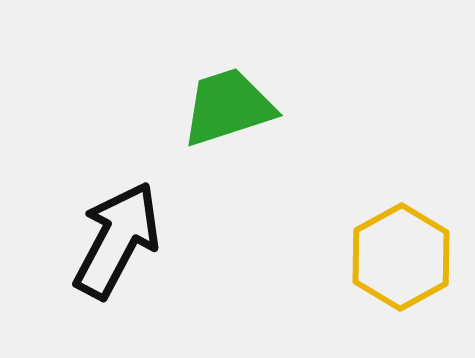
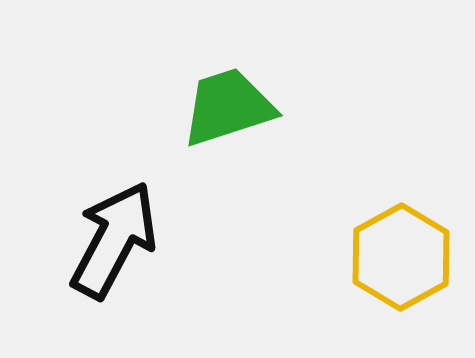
black arrow: moved 3 px left
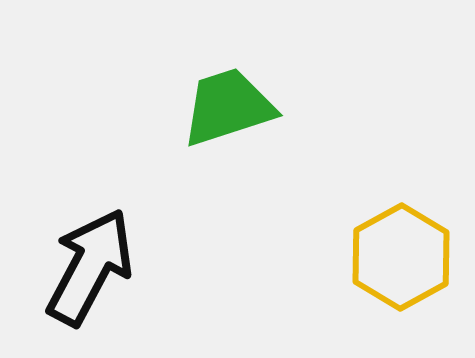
black arrow: moved 24 px left, 27 px down
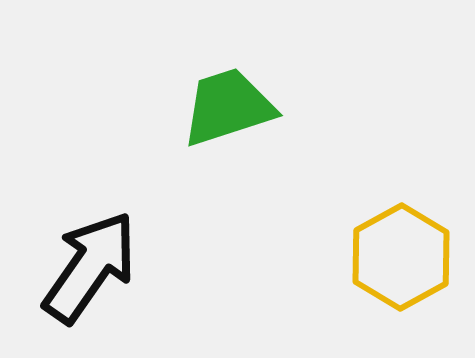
black arrow: rotated 7 degrees clockwise
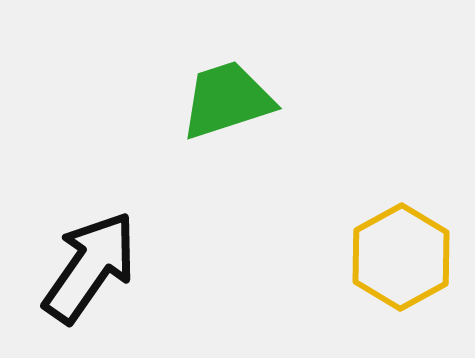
green trapezoid: moved 1 px left, 7 px up
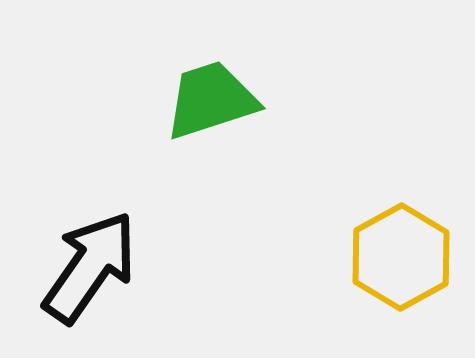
green trapezoid: moved 16 px left
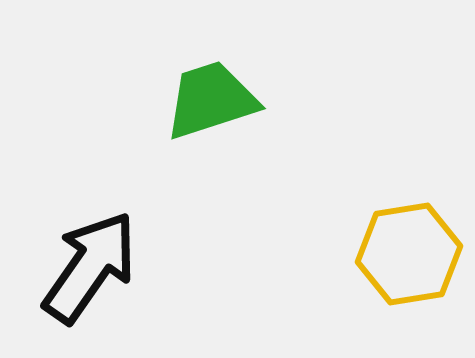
yellow hexagon: moved 8 px right, 3 px up; rotated 20 degrees clockwise
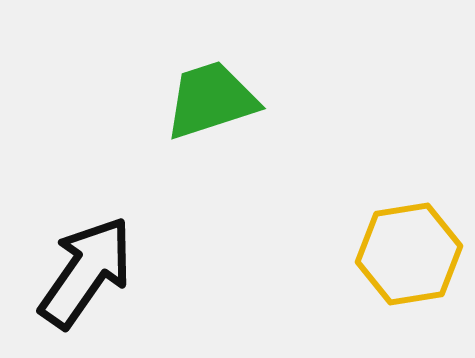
black arrow: moved 4 px left, 5 px down
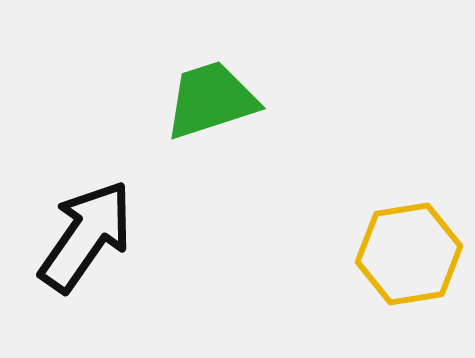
black arrow: moved 36 px up
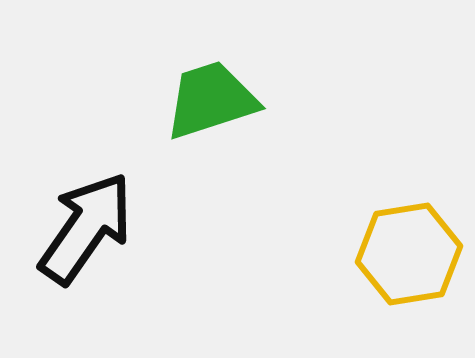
black arrow: moved 8 px up
